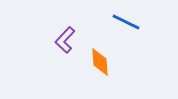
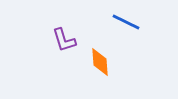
purple L-shape: moved 1 px left; rotated 60 degrees counterclockwise
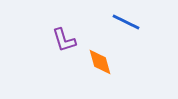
orange diamond: rotated 12 degrees counterclockwise
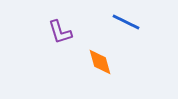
purple L-shape: moved 4 px left, 8 px up
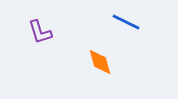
purple L-shape: moved 20 px left
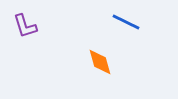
purple L-shape: moved 15 px left, 6 px up
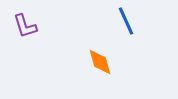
blue line: moved 1 px up; rotated 40 degrees clockwise
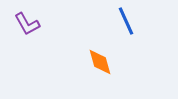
purple L-shape: moved 2 px right, 2 px up; rotated 12 degrees counterclockwise
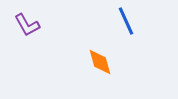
purple L-shape: moved 1 px down
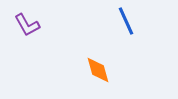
orange diamond: moved 2 px left, 8 px down
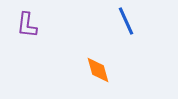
purple L-shape: rotated 36 degrees clockwise
